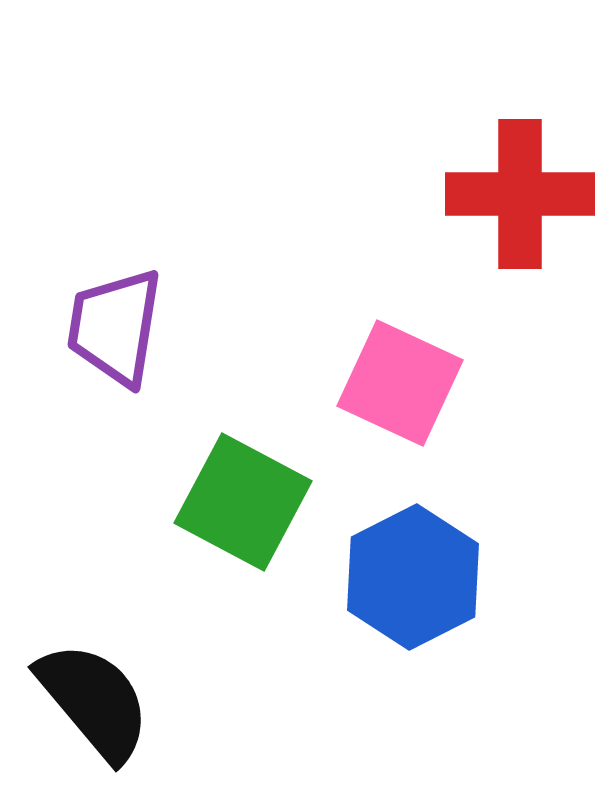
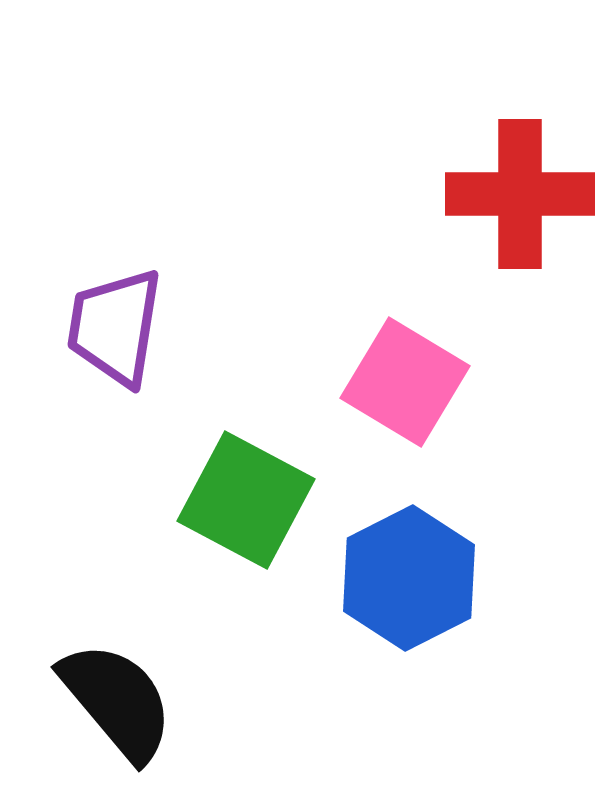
pink square: moved 5 px right, 1 px up; rotated 6 degrees clockwise
green square: moved 3 px right, 2 px up
blue hexagon: moved 4 px left, 1 px down
black semicircle: moved 23 px right
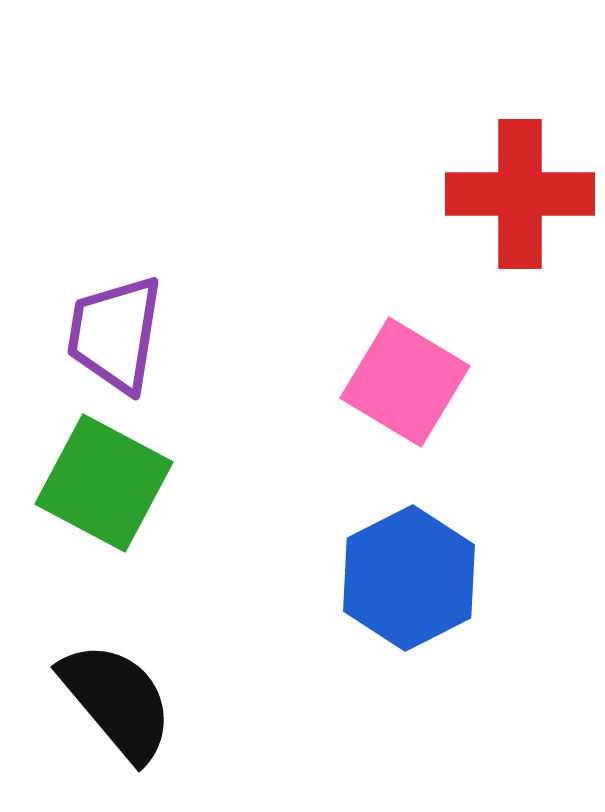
purple trapezoid: moved 7 px down
green square: moved 142 px left, 17 px up
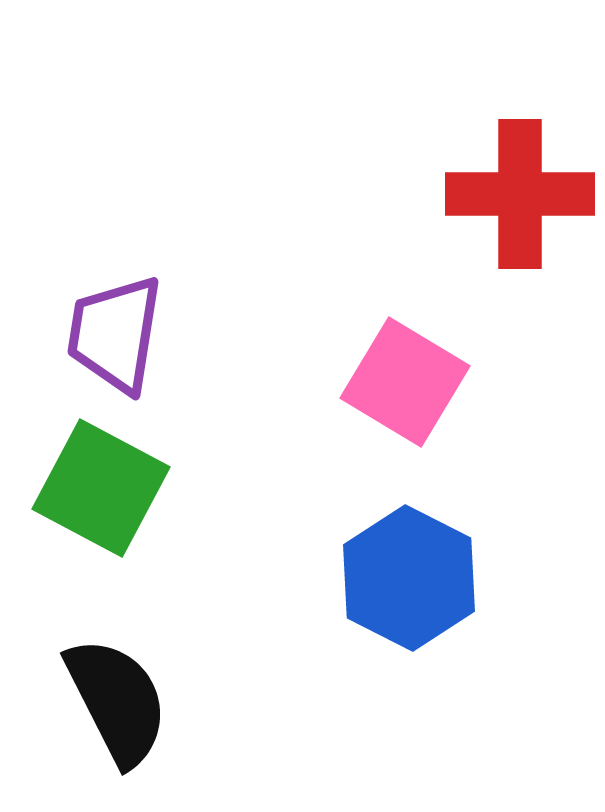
green square: moved 3 px left, 5 px down
blue hexagon: rotated 6 degrees counterclockwise
black semicircle: rotated 13 degrees clockwise
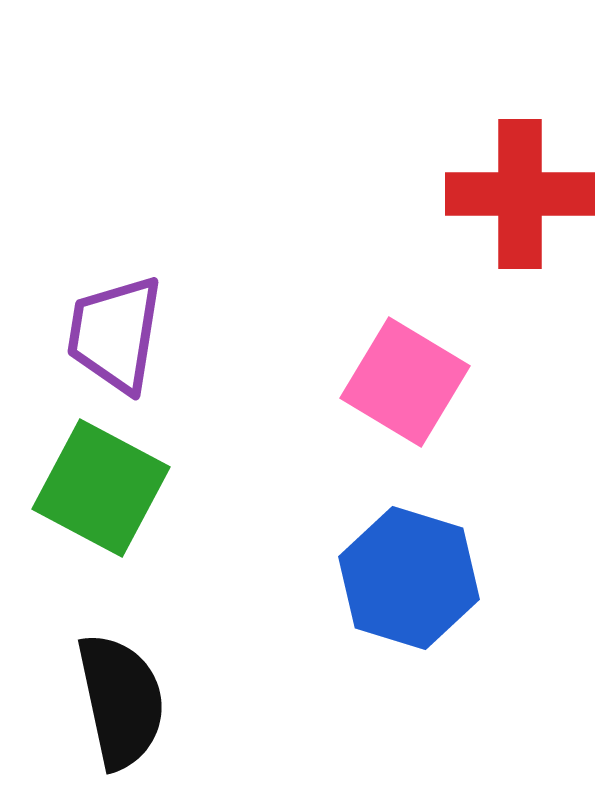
blue hexagon: rotated 10 degrees counterclockwise
black semicircle: moved 4 px right; rotated 15 degrees clockwise
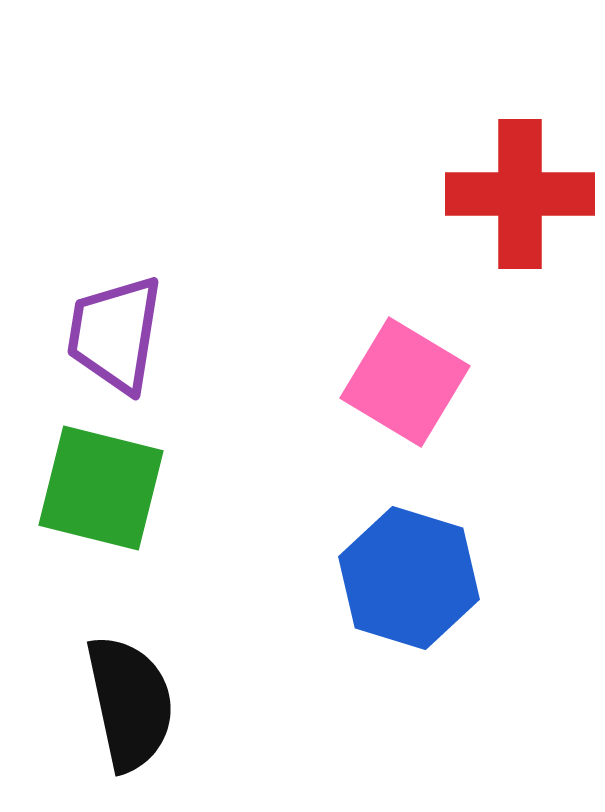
green square: rotated 14 degrees counterclockwise
black semicircle: moved 9 px right, 2 px down
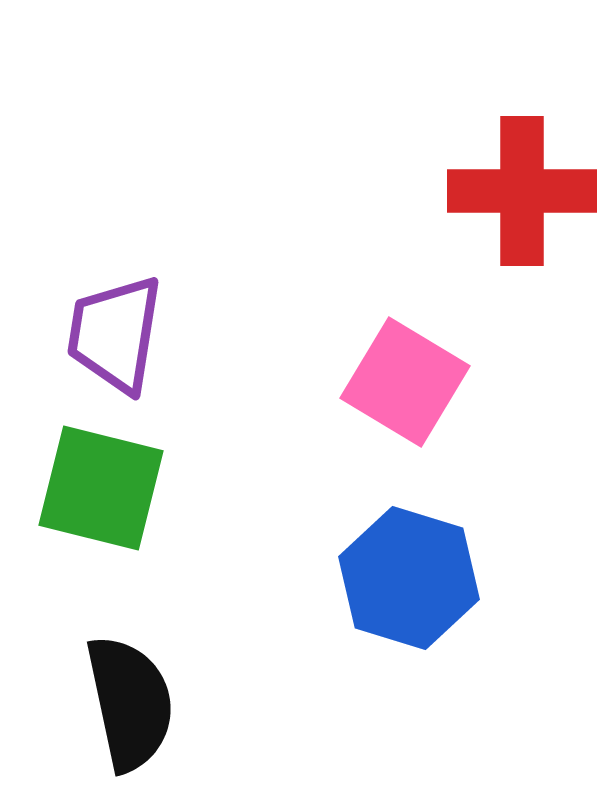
red cross: moved 2 px right, 3 px up
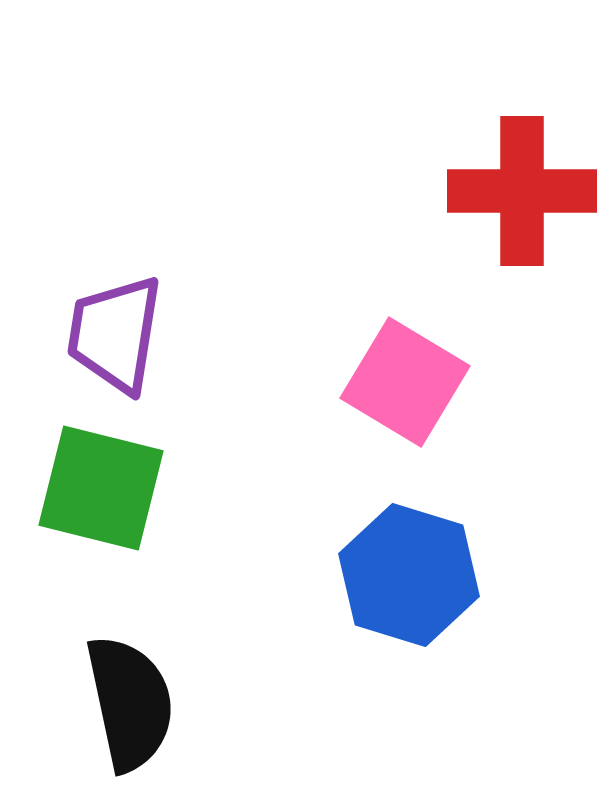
blue hexagon: moved 3 px up
